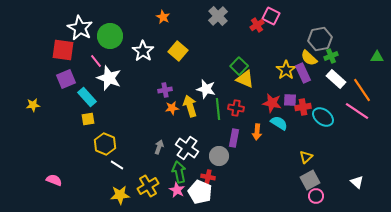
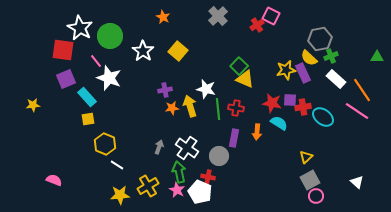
yellow star at (286, 70): rotated 24 degrees clockwise
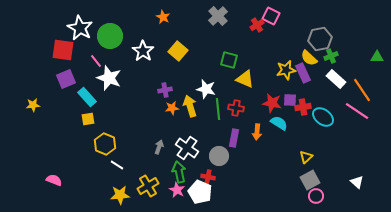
green square at (239, 66): moved 10 px left, 6 px up; rotated 30 degrees counterclockwise
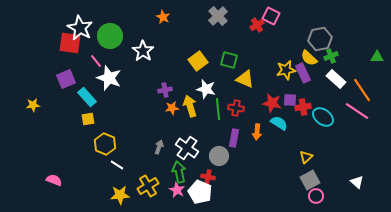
red square at (63, 50): moved 7 px right, 7 px up
yellow square at (178, 51): moved 20 px right, 10 px down; rotated 12 degrees clockwise
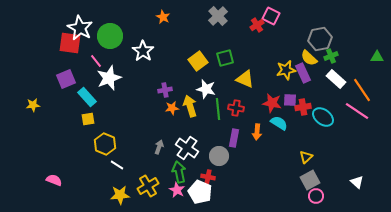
green square at (229, 60): moved 4 px left, 2 px up; rotated 30 degrees counterclockwise
white star at (109, 78): rotated 30 degrees clockwise
